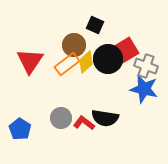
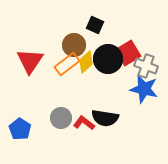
red square: moved 2 px right, 3 px down
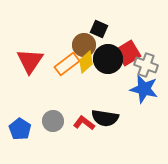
black square: moved 4 px right, 4 px down
brown circle: moved 10 px right
gray cross: moved 1 px up
gray circle: moved 8 px left, 3 px down
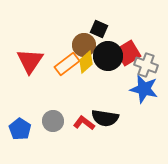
black circle: moved 3 px up
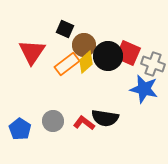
black square: moved 34 px left
red square: rotated 35 degrees counterclockwise
red triangle: moved 2 px right, 9 px up
gray cross: moved 7 px right, 1 px up
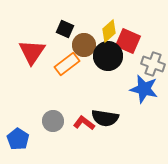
red square: moved 12 px up
yellow diamond: moved 23 px right, 31 px up
blue pentagon: moved 2 px left, 10 px down
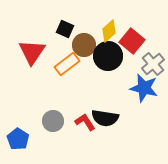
red square: moved 4 px right; rotated 15 degrees clockwise
gray cross: rotated 30 degrees clockwise
blue star: moved 1 px up
red L-shape: moved 1 px right, 1 px up; rotated 20 degrees clockwise
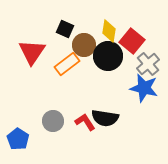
yellow diamond: rotated 40 degrees counterclockwise
gray cross: moved 5 px left
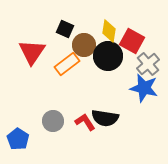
red square: rotated 10 degrees counterclockwise
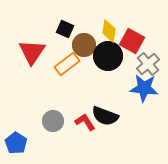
blue star: rotated 8 degrees counterclockwise
black semicircle: moved 2 px up; rotated 12 degrees clockwise
blue pentagon: moved 2 px left, 4 px down
